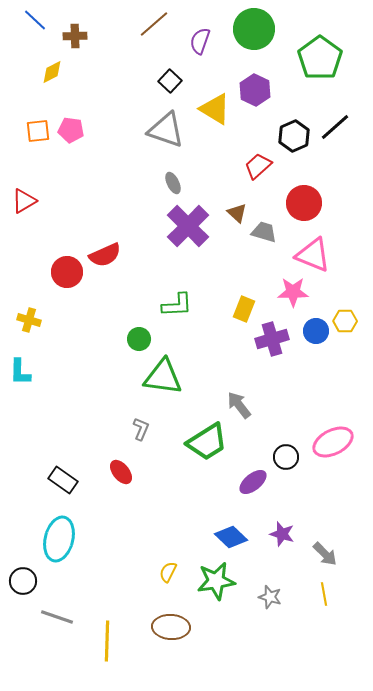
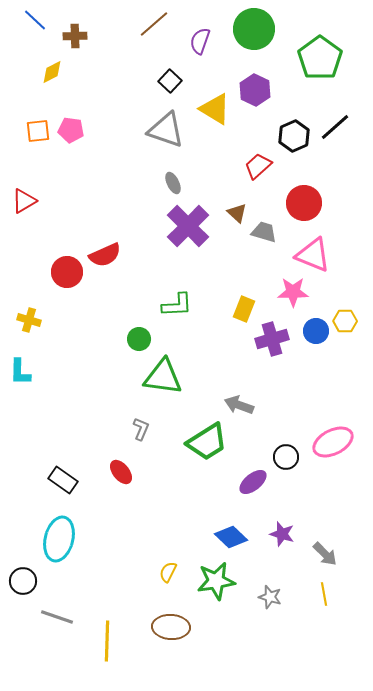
gray arrow at (239, 405): rotated 32 degrees counterclockwise
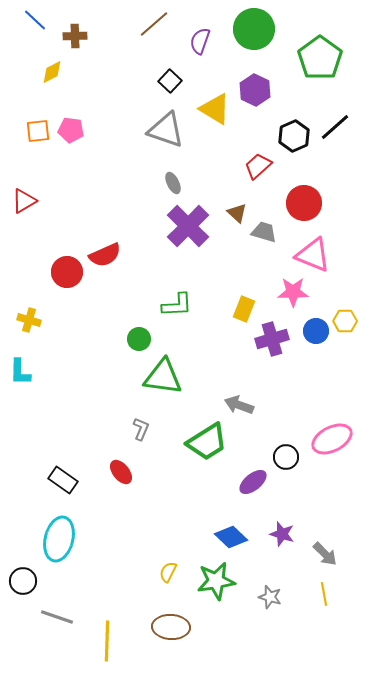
pink ellipse at (333, 442): moved 1 px left, 3 px up
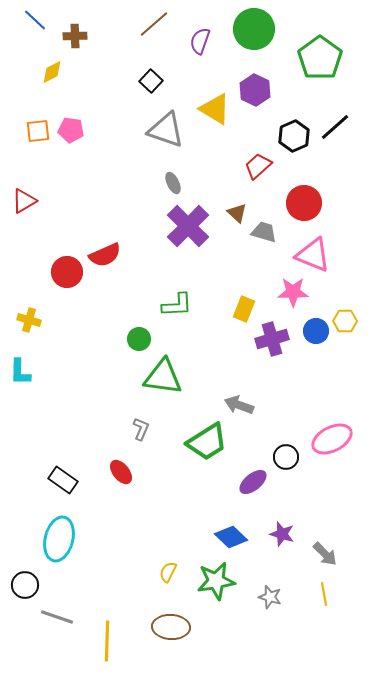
black square at (170, 81): moved 19 px left
black circle at (23, 581): moved 2 px right, 4 px down
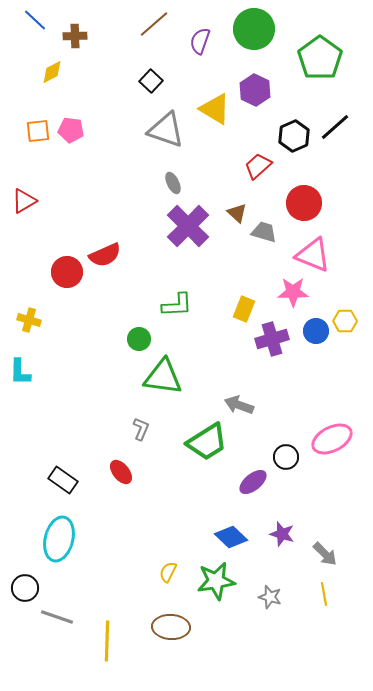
black circle at (25, 585): moved 3 px down
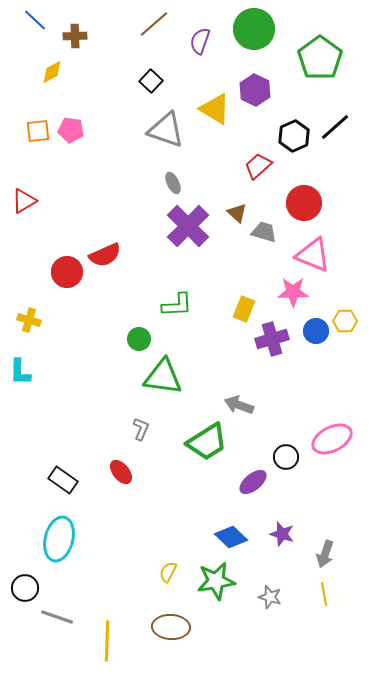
gray arrow at (325, 554): rotated 64 degrees clockwise
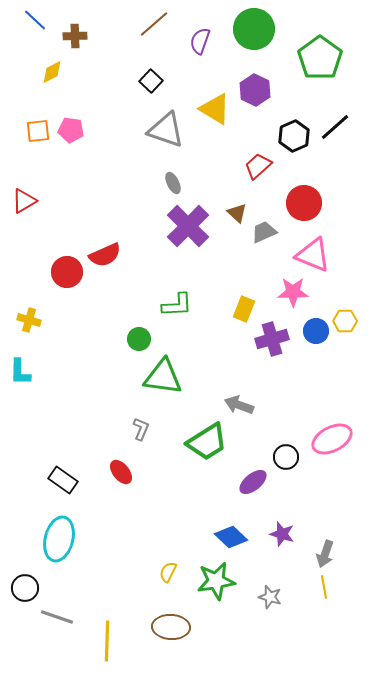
gray trapezoid at (264, 232): rotated 40 degrees counterclockwise
yellow line at (324, 594): moved 7 px up
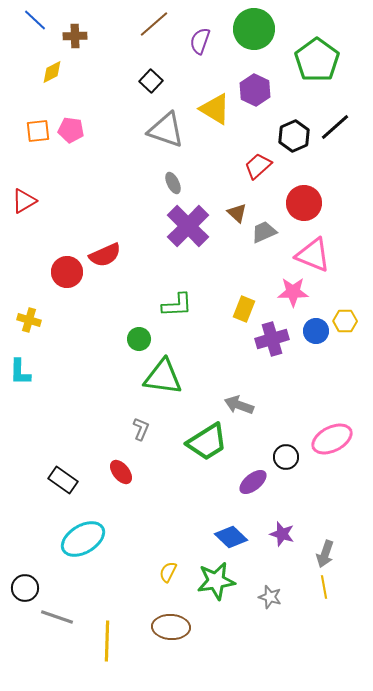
green pentagon at (320, 58): moved 3 px left, 2 px down
cyan ellipse at (59, 539): moved 24 px right; rotated 45 degrees clockwise
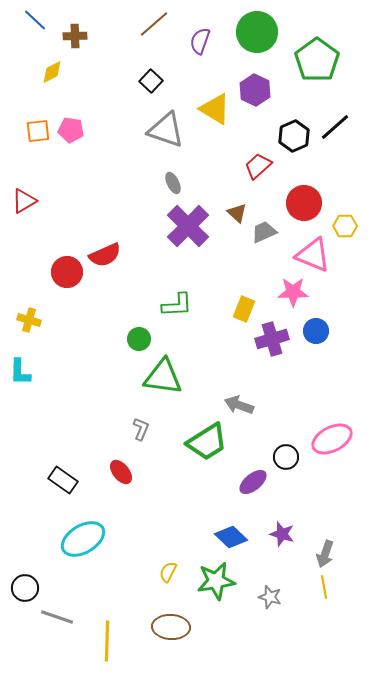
green circle at (254, 29): moved 3 px right, 3 px down
yellow hexagon at (345, 321): moved 95 px up
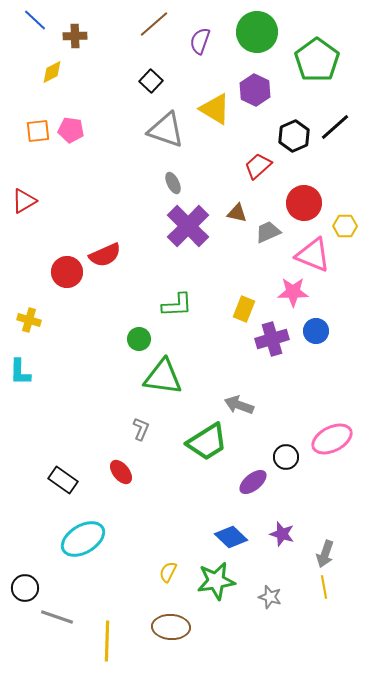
brown triangle at (237, 213): rotated 30 degrees counterclockwise
gray trapezoid at (264, 232): moved 4 px right
